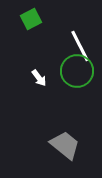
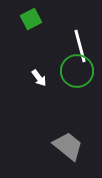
white line: rotated 12 degrees clockwise
gray trapezoid: moved 3 px right, 1 px down
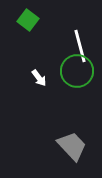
green square: moved 3 px left, 1 px down; rotated 25 degrees counterclockwise
gray trapezoid: moved 4 px right; rotated 8 degrees clockwise
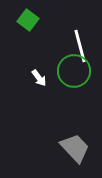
green circle: moved 3 px left
gray trapezoid: moved 3 px right, 2 px down
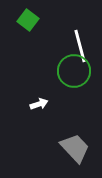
white arrow: moved 26 px down; rotated 72 degrees counterclockwise
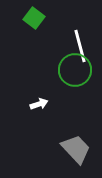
green square: moved 6 px right, 2 px up
green circle: moved 1 px right, 1 px up
gray trapezoid: moved 1 px right, 1 px down
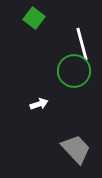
white line: moved 2 px right, 2 px up
green circle: moved 1 px left, 1 px down
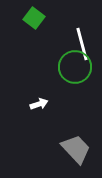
green circle: moved 1 px right, 4 px up
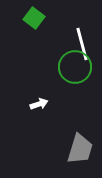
gray trapezoid: moved 4 px right; rotated 60 degrees clockwise
